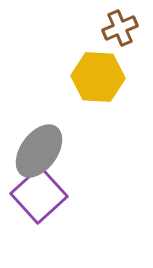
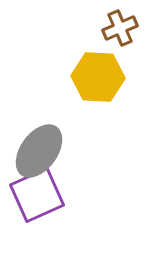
purple square: moved 2 px left; rotated 18 degrees clockwise
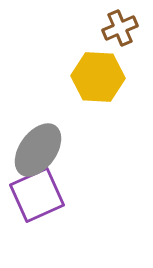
gray ellipse: moved 1 px left, 1 px up
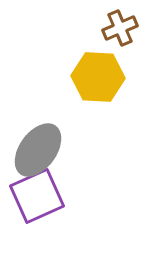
purple square: moved 1 px down
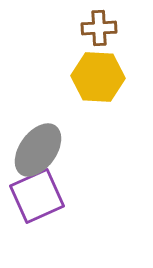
brown cross: moved 21 px left; rotated 20 degrees clockwise
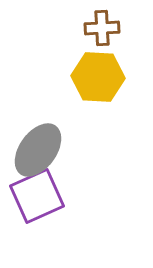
brown cross: moved 3 px right
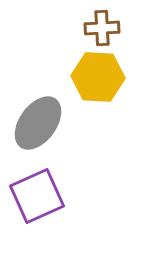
gray ellipse: moved 27 px up
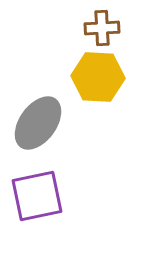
purple square: rotated 12 degrees clockwise
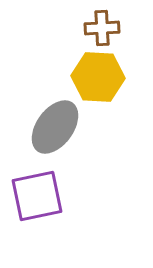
gray ellipse: moved 17 px right, 4 px down
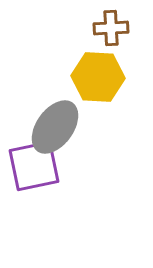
brown cross: moved 9 px right
purple square: moved 3 px left, 30 px up
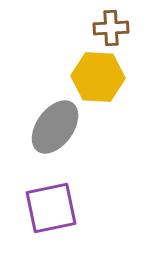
purple square: moved 17 px right, 42 px down
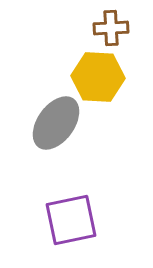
gray ellipse: moved 1 px right, 4 px up
purple square: moved 20 px right, 12 px down
